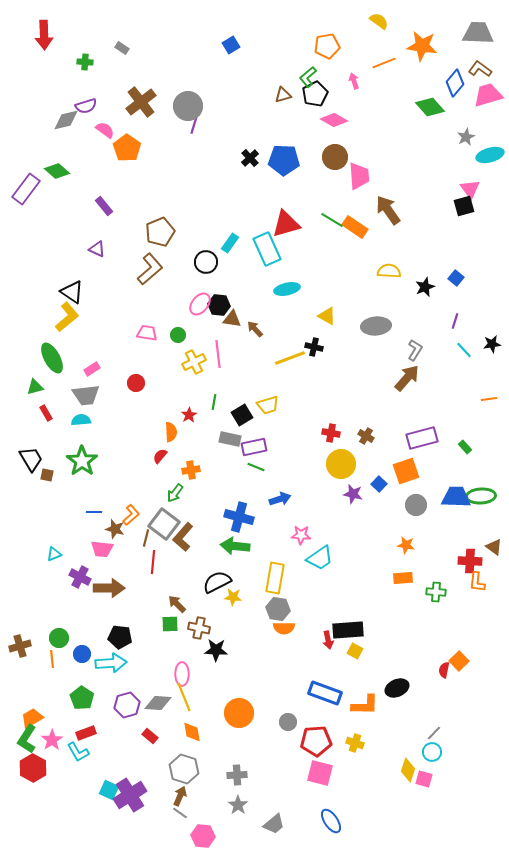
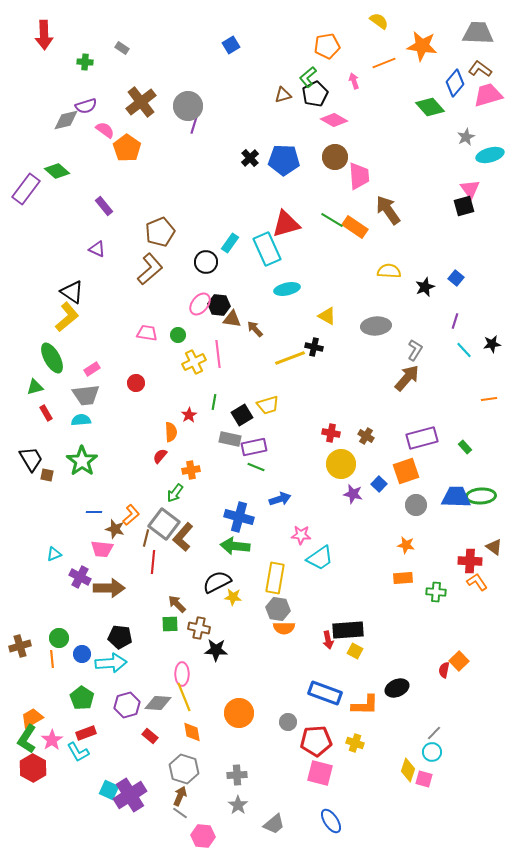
orange L-shape at (477, 582): rotated 140 degrees clockwise
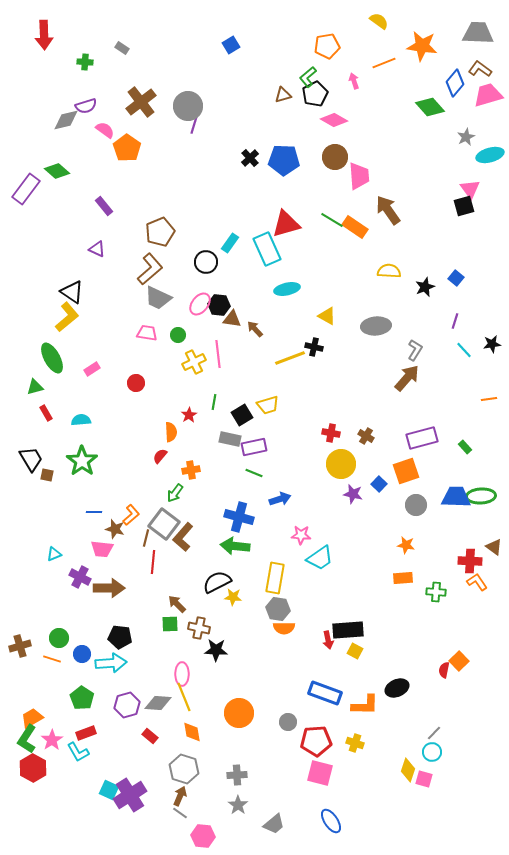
gray trapezoid at (86, 395): moved 72 px right, 97 px up; rotated 32 degrees clockwise
green line at (256, 467): moved 2 px left, 6 px down
orange line at (52, 659): rotated 66 degrees counterclockwise
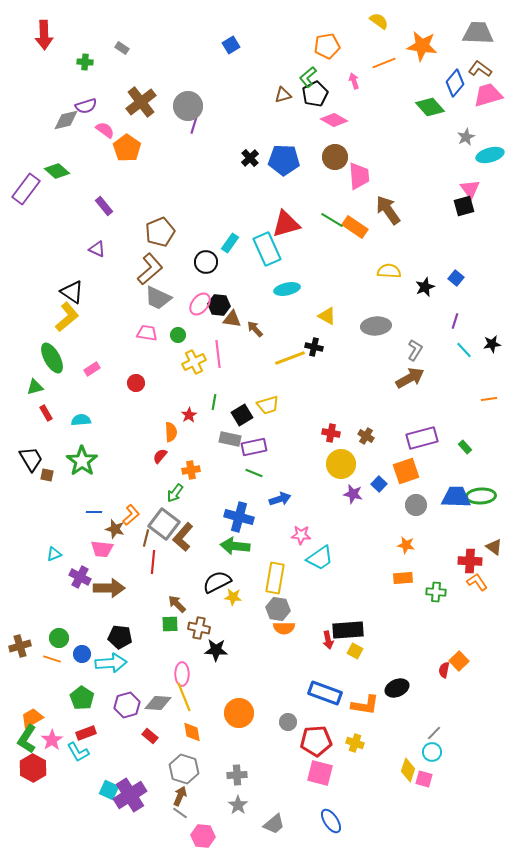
brown arrow at (407, 378): moved 3 px right; rotated 20 degrees clockwise
orange L-shape at (365, 705): rotated 8 degrees clockwise
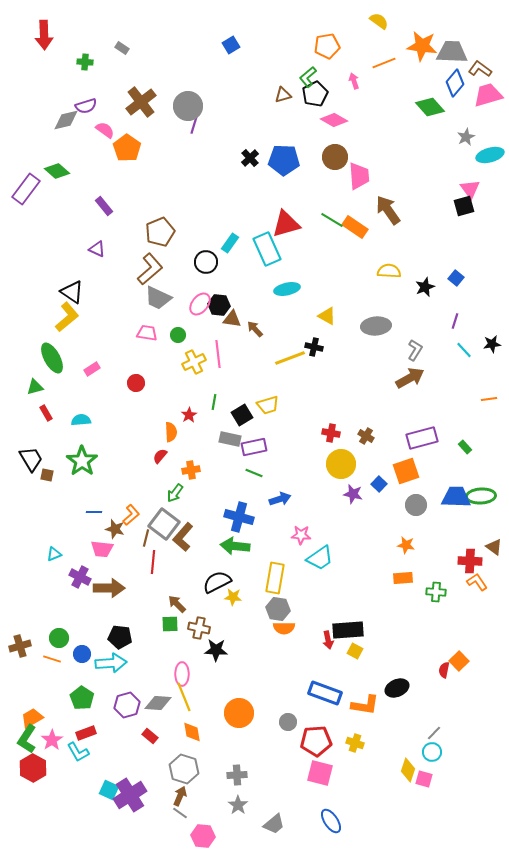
gray trapezoid at (478, 33): moved 26 px left, 19 px down
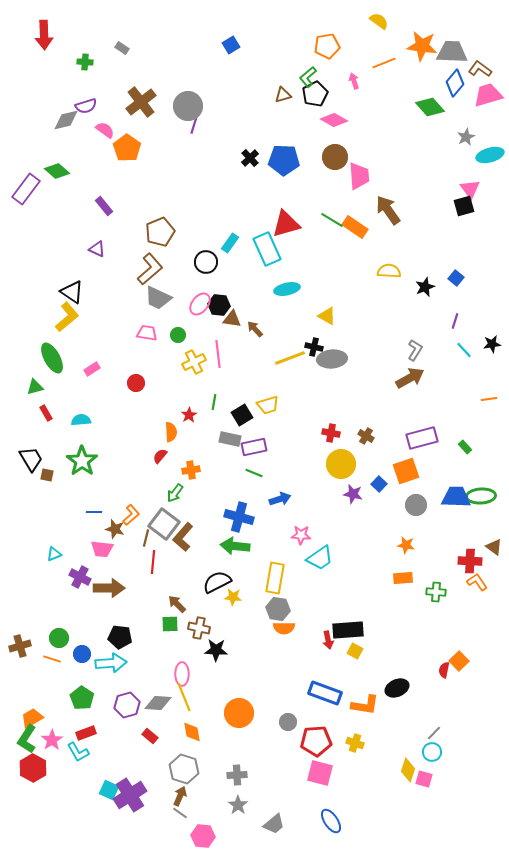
gray ellipse at (376, 326): moved 44 px left, 33 px down
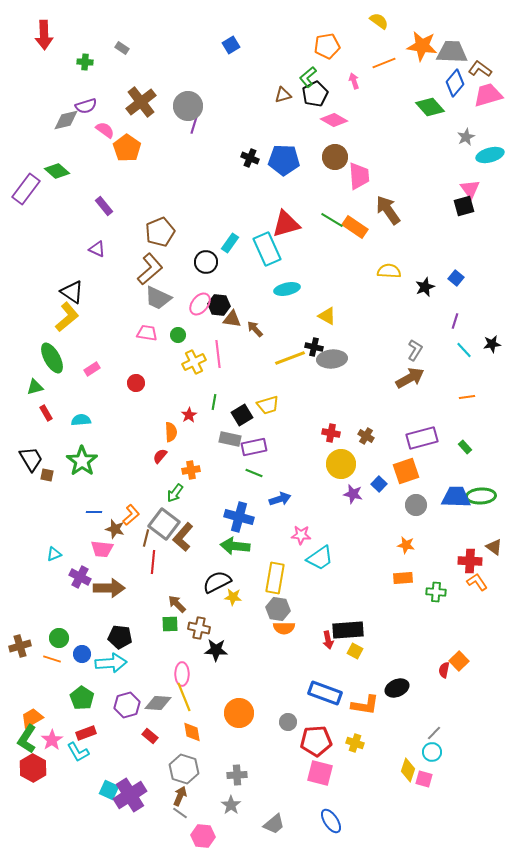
black cross at (250, 158): rotated 24 degrees counterclockwise
orange line at (489, 399): moved 22 px left, 2 px up
gray star at (238, 805): moved 7 px left
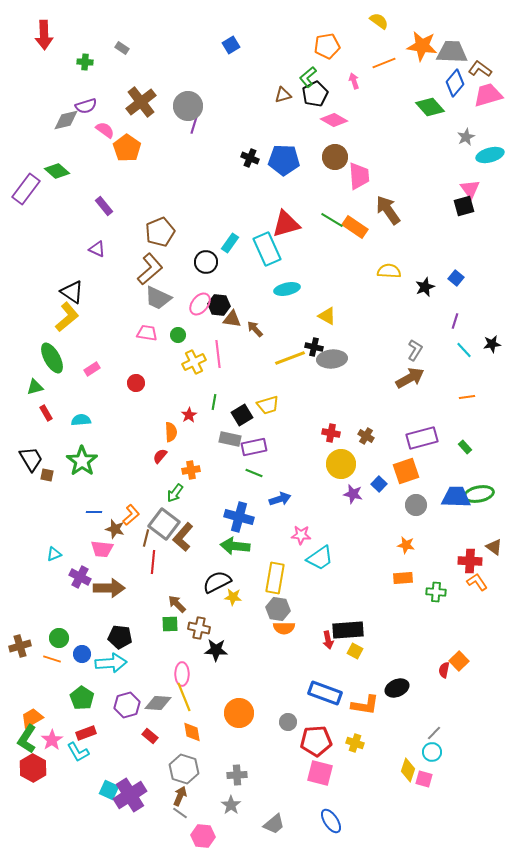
green ellipse at (481, 496): moved 2 px left, 2 px up; rotated 8 degrees counterclockwise
